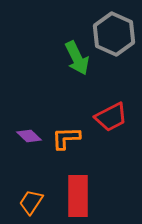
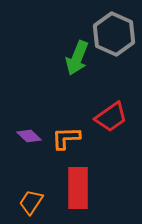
green arrow: rotated 48 degrees clockwise
red trapezoid: rotated 8 degrees counterclockwise
red rectangle: moved 8 px up
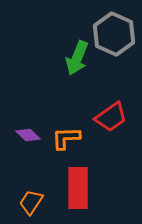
purple diamond: moved 1 px left, 1 px up
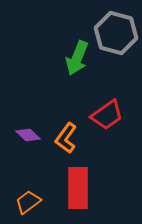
gray hexagon: moved 2 px right, 1 px up; rotated 9 degrees counterclockwise
red trapezoid: moved 4 px left, 2 px up
orange L-shape: rotated 52 degrees counterclockwise
orange trapezoid: moved 3 px left; rotated 20 degrees clockwise
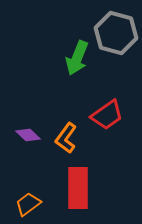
orange trapezoid: moved 2 px down
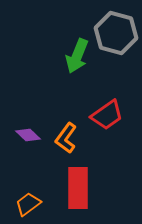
green arrow: moved 2 px up
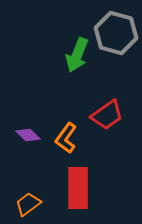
green arrow: moved 1 px up
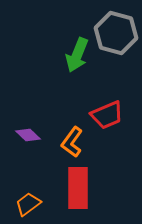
red trapezoid: rotated 12 degrees clockwise
orange L-shape: moved 6 px right, 4 px down
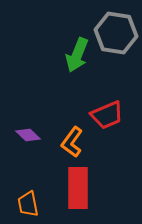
gray hexagon: rotated 6 degrees counterclockwise
orange trapezoid: rotated 64 degrees counterclockwise
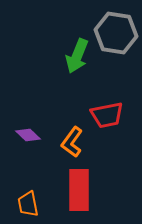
green arrow: moved 1 px down
red trapezoid: rotated 12 degrees clockwise
red rectangle: moved 1 px right, 2 px down
